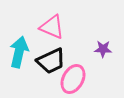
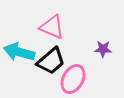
cyan arrow: rotated 88 degrees counterclockwise
black trapezoid: rotated 16 degrees counterclockwise
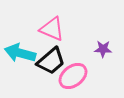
pink triangle: moved 2 px down
cyan arrow: moved 1 px right, 1 px down
pink ellipse: moved 3 px up; rotated 24 degrees clockwise
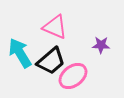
pink triangle: moved 3 px right, 2 px up
purple star: moved 2 px left, 4 px up
cyan arrow: rotated 44 degrees clockwise
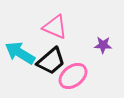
purple star: moved 2 px right
cyan arrow: rotated 28 degrees counterclockwise
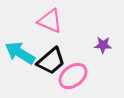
pink triangle: moved 5 px left, 6 px up
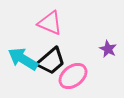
pink triangle: moved 2 px down
purple star: moved 5 px right, 4 px down; rotated 24 degrees clockwise
cyan arrow: moved 3 px right, 6 px down
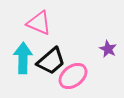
pink triangle: moved 11 px left
cyan arrow: moved 1 px up; rotated 60 degrees clockwise
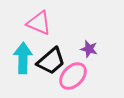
purple star: moved 19 px left; rotated 12 degrees counterclockwise
pink ellipse: rotated 8 degrees counterclockwise
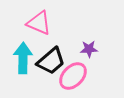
purple star: rotated 18 degrees counterclockwise
